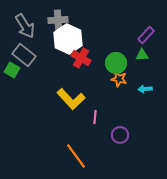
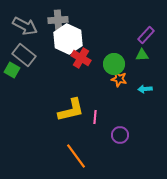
gray arrow: rotated 30 degrees counterclockwise
green circle: moved 2 px left, 1 px down
yellow L-shape: moved 11 px down; rotated 60 degrees counterclockwise
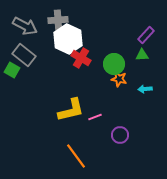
pink line: rotated 64 degrees clockwise
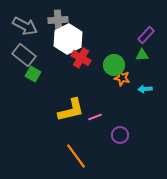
white hexagon: rotated 8 degrees clockwise
green circle: moved 1 px down
green square: moved 21 px right, 4 px down
orange star: moved 3 px right, 1 px up
